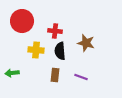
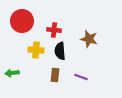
red cross: moved 1 px left, 1 px up
brown star: moved 3 px right, 4 px up
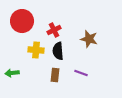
red cross: rotated 32 degrees counterclockwise
black semicircle: moved 2 px left
purple line: moved 4 px up
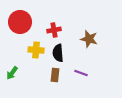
red circle: moved 2 px left, 1 px down
red cross: rotated 16 degrees clockwise
black semicircle: moved 2 px down
green arrow: rotated 48 degrees counterclockwise
